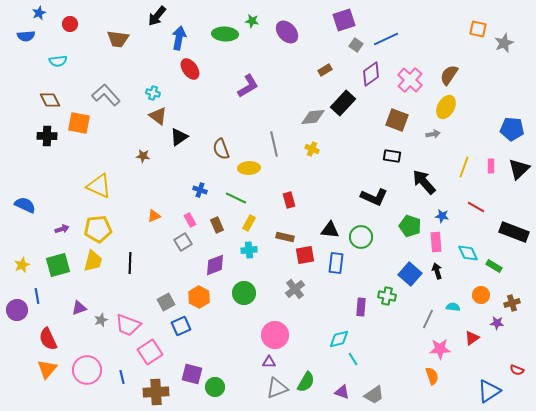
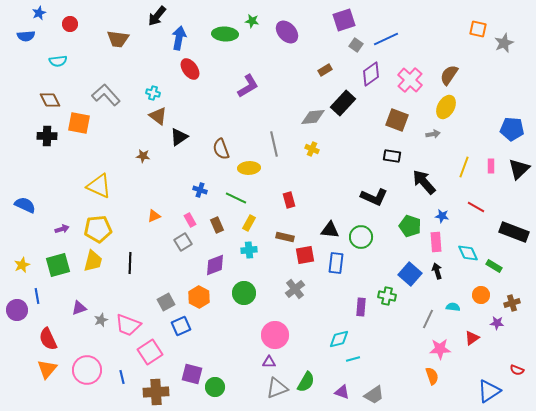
cyan line at (353, 359): rotated 72 degrees counterclockwise
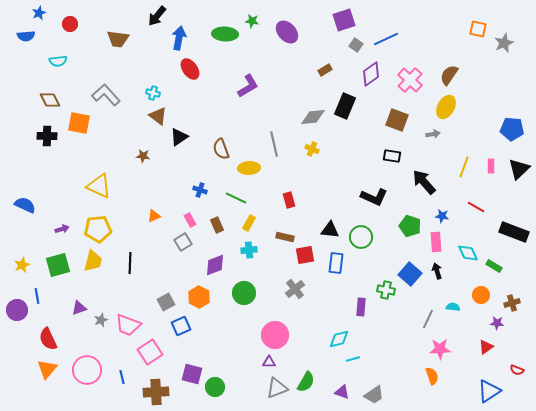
black rectangle at (343, 103): moved 2 px right, 3 px down; rotated 20 degrees counterclockwise
green cross at (387, 296): moved 1 px left, 6 px up
red triangle at (472, 338): moved 14 px right, 9 px down
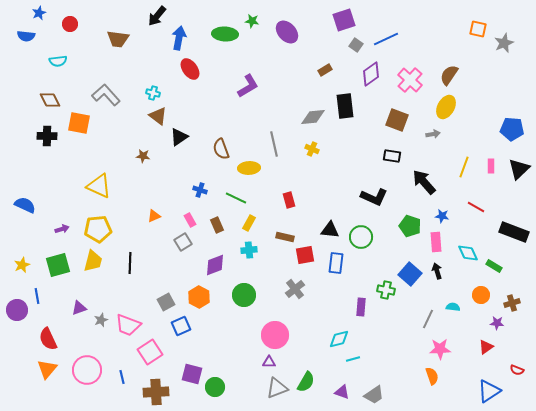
blue semicircle at (26, 36): rotated 12 degrees clockwise
black rectangle at (345, 106): rotated 30 degrees counterclockwise
green circle at (244, 293): moved 2 px down
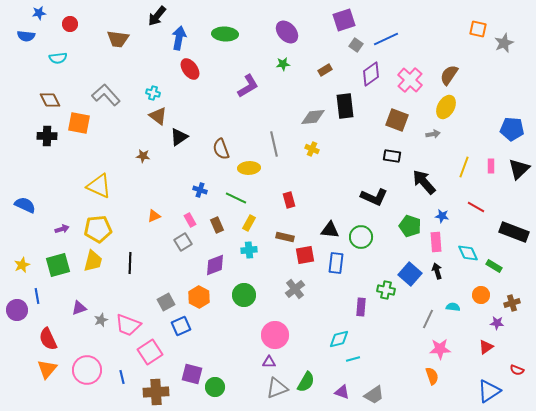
blue star at (39, 13): rotated 16 degrees clockwise
green star at (252, 21): moved 31 px right, 43 px down; rotated 16 degrees counterclockwise
cyan semicircle at (58, 61): moved 3 px up
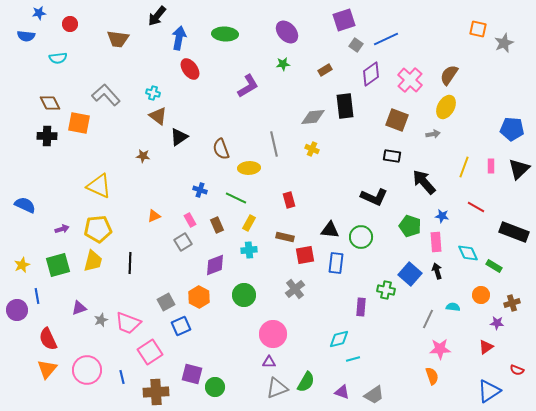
brown diamond at (50, 100): moved 3 px down
pink trapezoid at (128, 325): moved 2 px up
pink circle at (275, 335): moved 2 px left, 1 px up
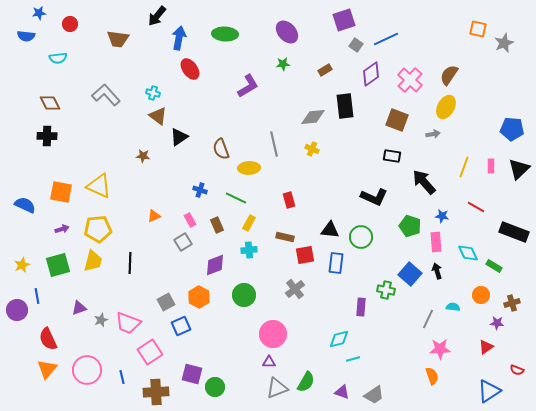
orange square at (79, 123): moved 18 px left, 69 px down
